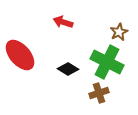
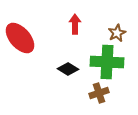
red arrow: moved 12 px right, 2 px down; rotated 72 degrees clockwise
brown star: moved 2 px left, 1 px down
red ellipse: moved 17 px up
green cross: rotated 24 degrees counterclockwise
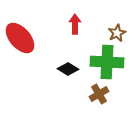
brown cross: moved 1 px down; rotated 12 degrees counterclockwise
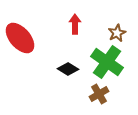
green cross: rotated 32 degrees clockwise
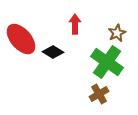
red ellipse: moved 1 px right, 1 px down
black diamond: moved 15 px left, 17 px up
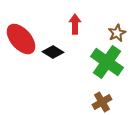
brown cross: moved 3 px right, 8 px down
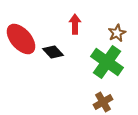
black diamond: rotated 15 degrees clockwise
brown cross: moved 1 px right
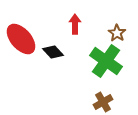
brown star: rotated 12 degrees counterclockwise
green cross: moved 1 px left, 1 px up
